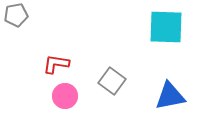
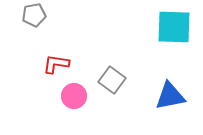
gray pentagon: moved 18 px right
cyan square: moved 8 px right
gray square: moved 1 px up
pink circle: moved 9 px right
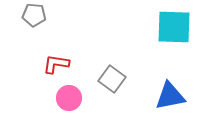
gray pentagon: rotated 15 degrees clockwise
gray square: moved 1 px up
pink circle: moved 5 px left, 2 px down
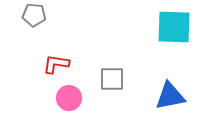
gray square: rotated 36 degrees counterclockwise
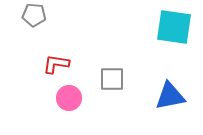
cyan square: rotated 6 degrees clockwise
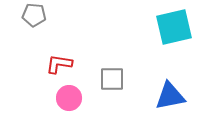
cyan square: rotated 21 degrees counterclockwise
red L-shape: moved 3 px right
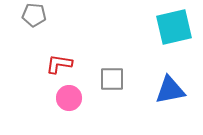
blue triangle: moved 6 px up
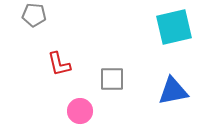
red L-shape: rotated 112 degrees counterclockwise
blue triangle: moved 3 px right, 1 px down
pink circle: moved 11 px right, 13 px down
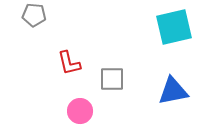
red L-shape: moved 10 px right, 1 px up
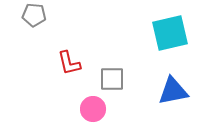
cyan square: moved 4 px left, 6 px down
pink circle: moved 13 px right, 2 px up
